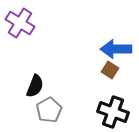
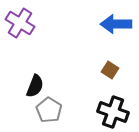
blue arrow: moved 25 px up
gray pentagon: rotated 10 degrees counterclockwise
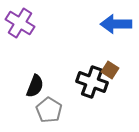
black cross: moved 21 px left, 30 px up
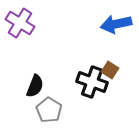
blue arrow: rotated 12 degrees counterclockwise
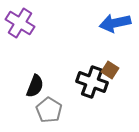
blue arrow: moved 1 px left, 1 px up
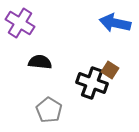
blue arrow: rotated 24 degrees clockwise
black cross: moved 1 px down
black semicircle: moved 5 px right, 24 px up; rotated 105 degrees counterclockwise
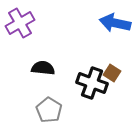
purple cross: rotated 28 degrees clockwise
black semicircle: moved 3 px right, 6 px down
brown square: moved 2 px right, 3 px down
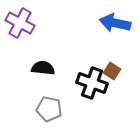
purple cross: rotated 32 degrees counterclockwise
brown square: moved 2 px up
gray pentagon: moved 1 px up; rotated 20 degrees counterclockwise
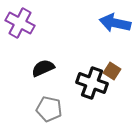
black semicircle: rotated 30 degrees counterclockwise
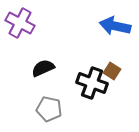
blue arrow: moved 3 px down
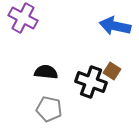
purple cross: moved 3 px right, 5 px up
black semicircle: moved 3 px right, 4 px down; rotated 30 degrees clockwise
black cross: moved 1 px left, 1 px up
